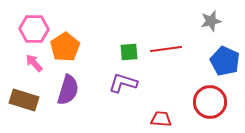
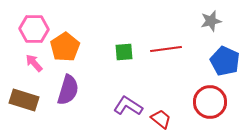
green square: moved 5 px left
purple L-shape: moved 5 px right, 23 px down; rotated 16 degrees clockwise
red trapezoid: rotated 35 degrees clockwise
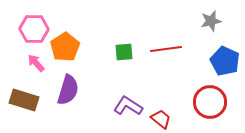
pink arrow: moved 2 px right
